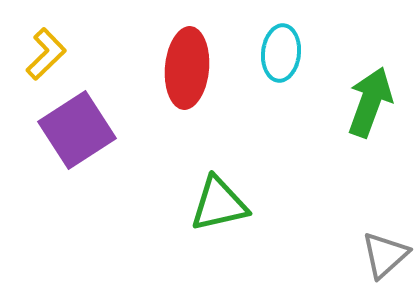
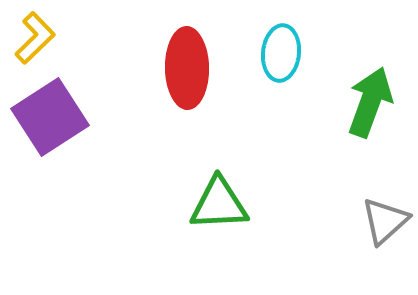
yellow L-shape: moved 11 px left, 16 px up
red ellipse: rotated 6 degrees counterclockwise
purple square: moved 27 px left, 13 px up
green triangle: rotated 10 degrees clockwise
gray triangle: moved 34 px up
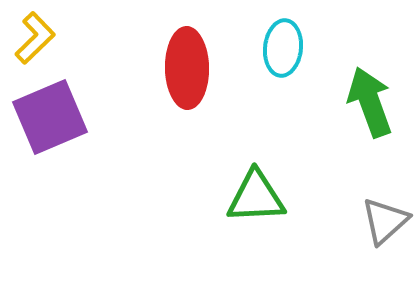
cyan ellipse: moved 2 px right, 5 px up
green arrow: rotated 40 degrees counterclockwise
purple square: rotated 10 degrees clockwise
green triangle: moved 37 px right, 7 px up
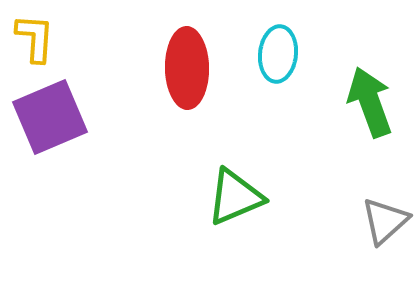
yellow L-shape: rotated 42 degrees counterclockwise
cyan ellipse: moved 5 px left, 6 px down
green triangle: moved 21 px left; rotated 20 degrees counterclockwise
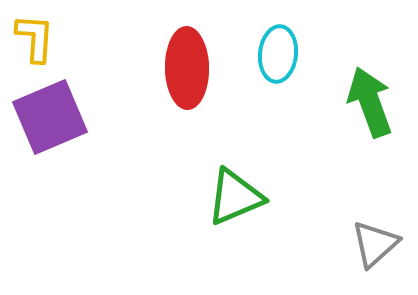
gray triangle: moved 10 px left, 23 px down
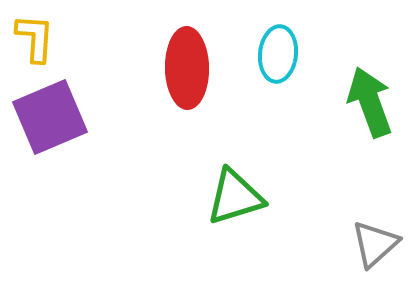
green triangle: rotated 6 degrees clockwise
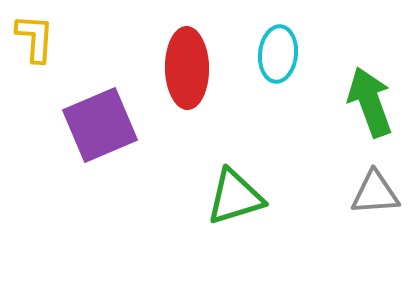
purple square: moved 50 px right, 8 px down
gray triangle: moved 51 px up; rotated 38 degrees clockwise
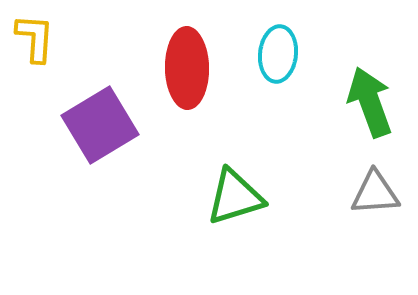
purple square: rotated 8 degrees counterclockwise
